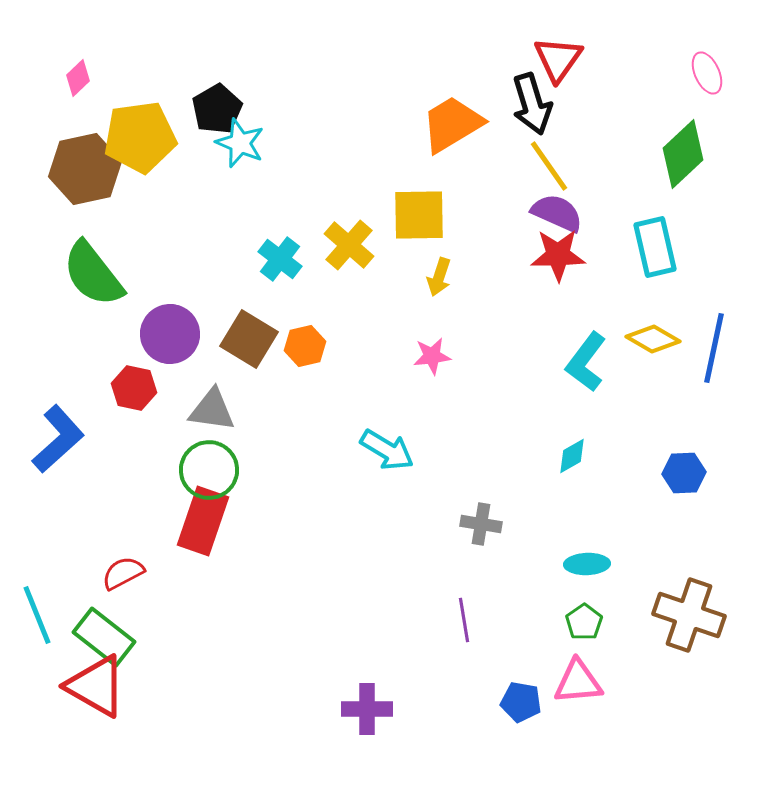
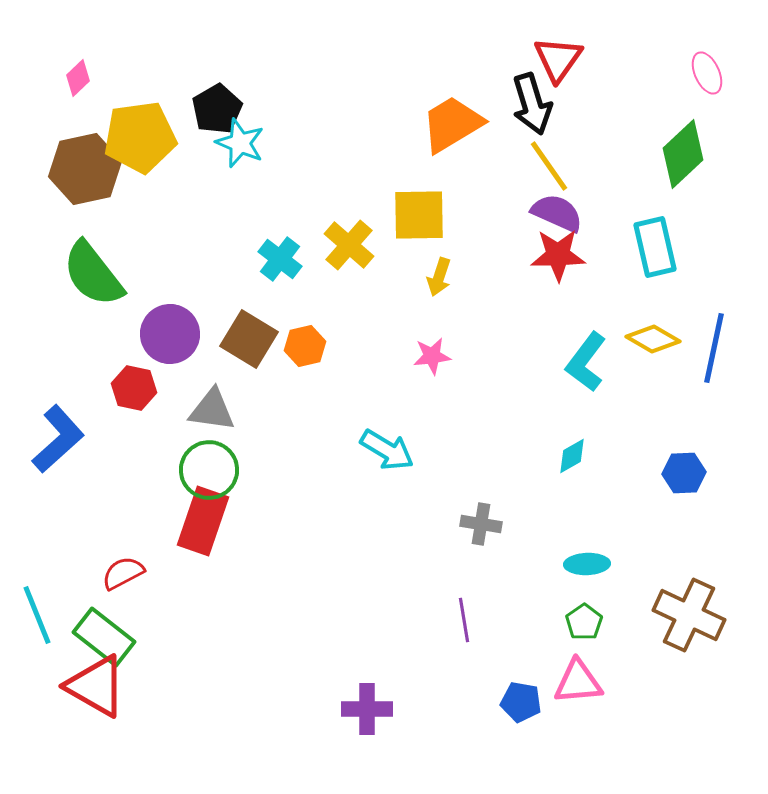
brown cross at (689, 615): rotated 6 degrees clockwise
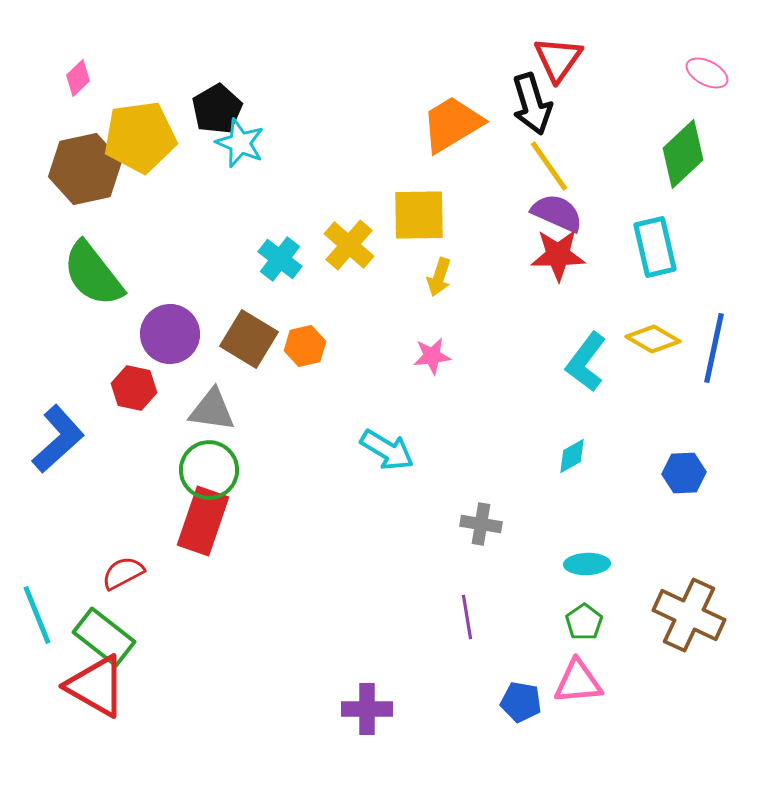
pink ellipse at (707, 73): rotated 39 degrees counterclockwise
purple line at (464, 620): moved 3 px right, 3 px up
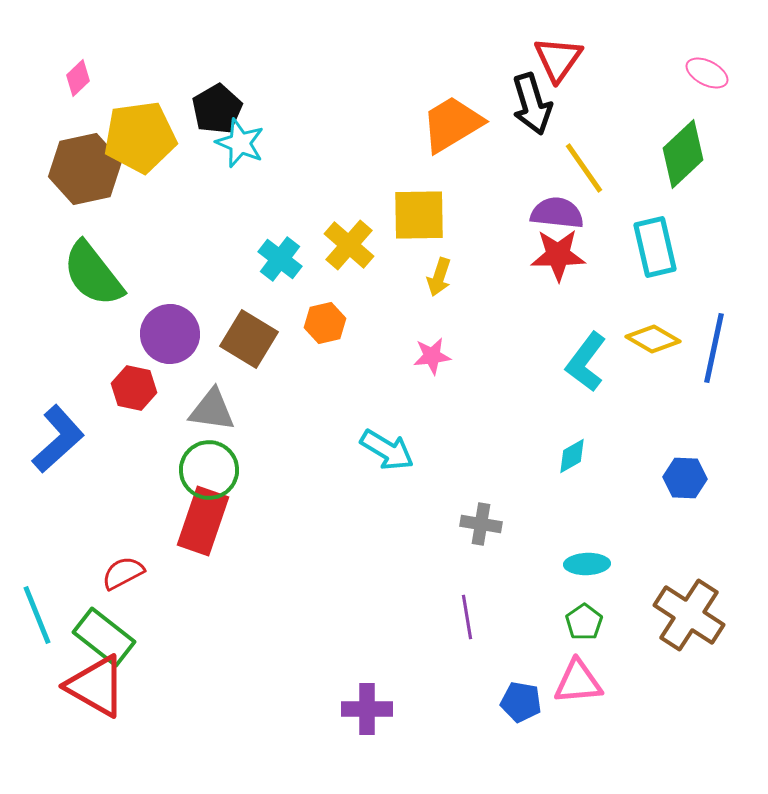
yellow line at (549, 166): moved 35 px right, 2 px down
purple semicircle at (557, 213): rotated 18 degrees counterclockwise
orange hexagon at (305, 346): moved 20 px right, 23 px up
blue hexagon at (684, 473): moved 1 px right, 5 px down; rotated 6 degrees clockwise
brown cross at (689, 615): rotated 8 degrees clockwise
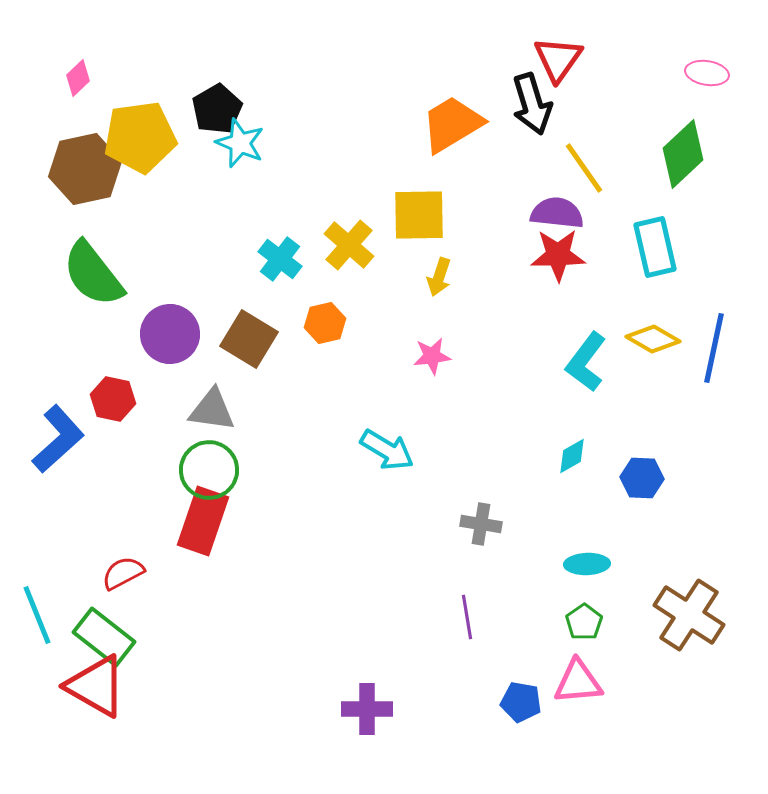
pink ellipse at (707, 73): rotated 18 degrees counterclockwise
red hexagon at (134, 388): moved 21 px left, 11 px down
blue hexagon at (685, 478): moved 43 px left
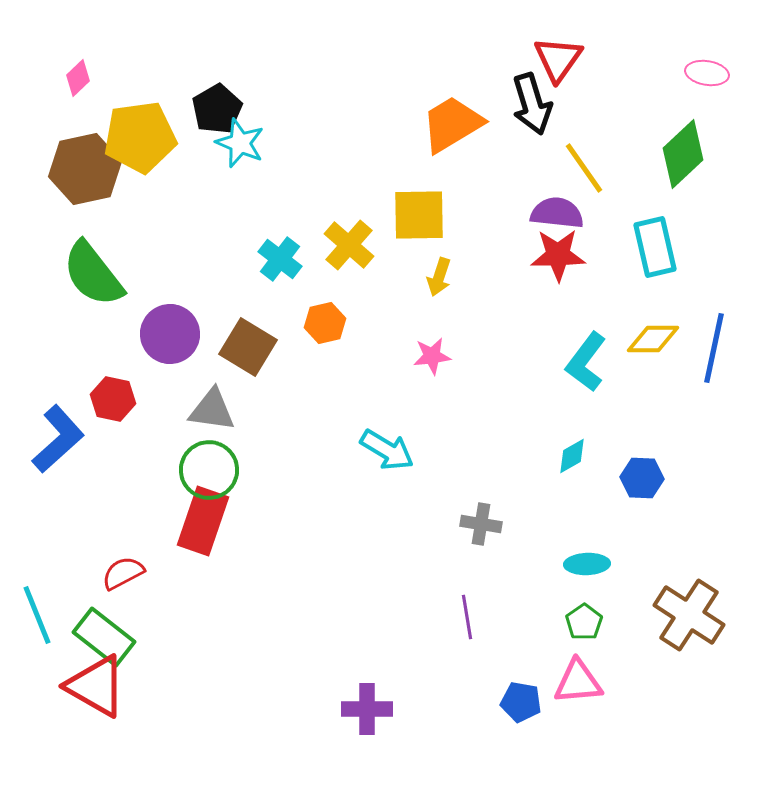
brown square at (249, 339): moved 1 px left, 8 px down
yellow diamond at (653, 339): rotated 30 degrees counterclockwise
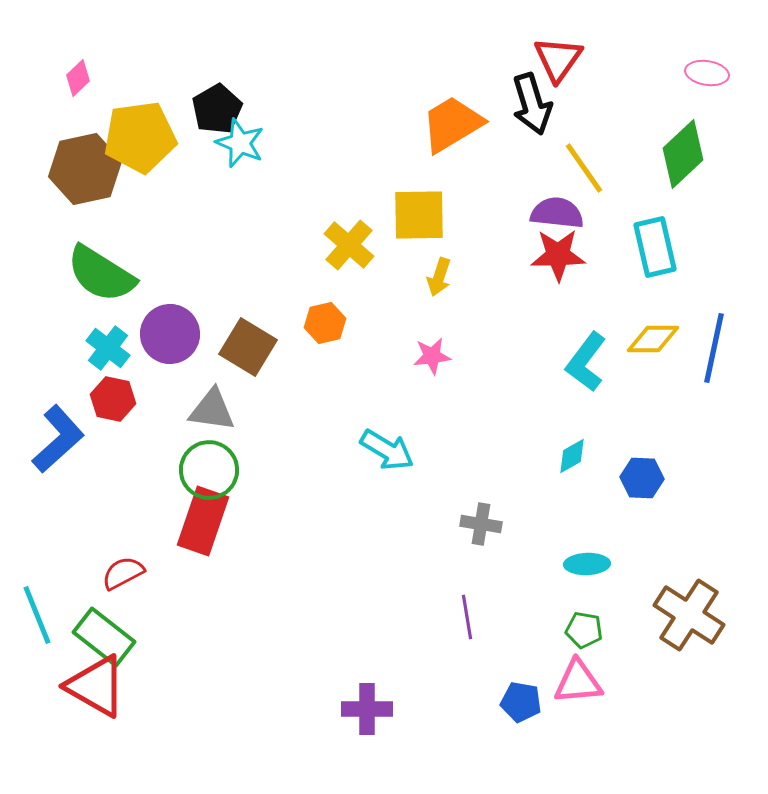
cyan cross at (280, 259): moved 172 px left, 89 px down
green semicircle at (93, 274): moved 8 px right; rotated 20 degrees counterclockwise
green pentagon at (584, 622): moved 8 px down; rotated 27 degrees counterclockwise
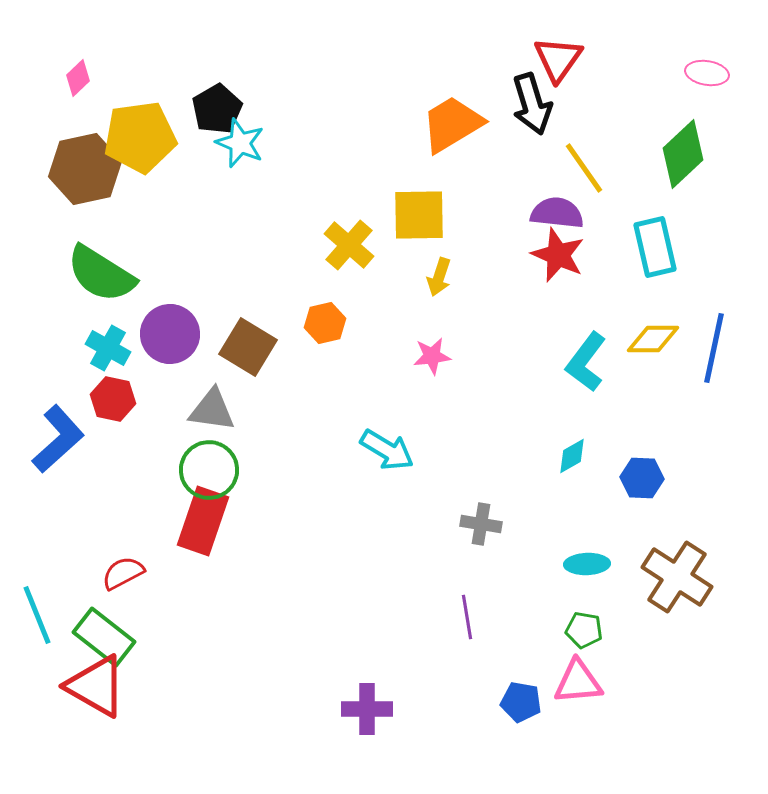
red star at (558, 255): rotated 24 degrees clockwise
cyan cross at (108, 348): rotated 9 degrees counterclockwise
brown cross at (689, 615): moved 12 px left, 38 px up
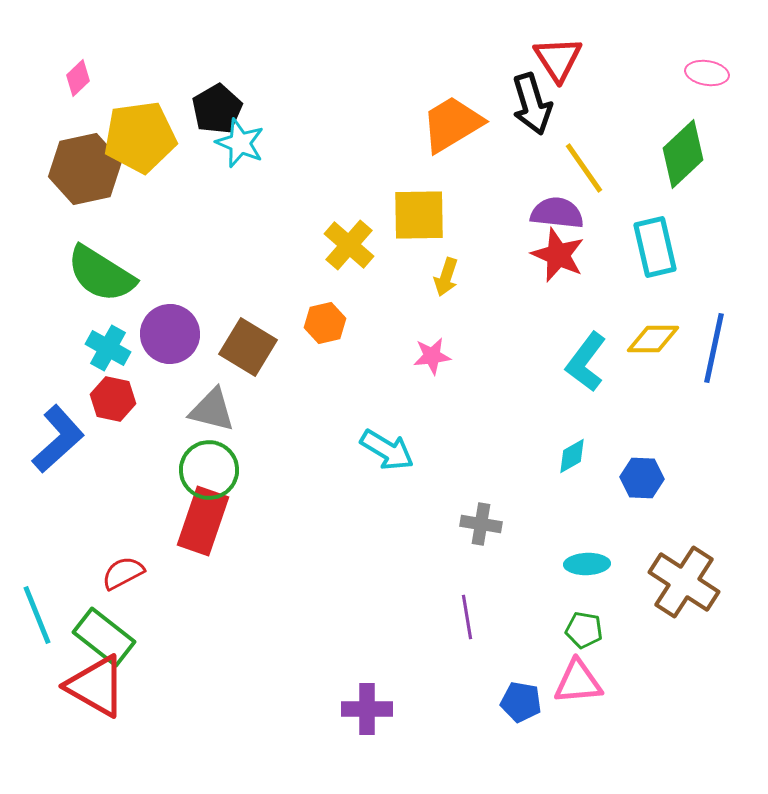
red triangle at (558, 59): rotated 8 degrees counterclockwise
yellow arrow at (439, 277): moved 7 px right
gray triangle at (212, 410): rotated 6 degrees clockwise
brown cross at (677, 577): moved 7 px right, 5 px down
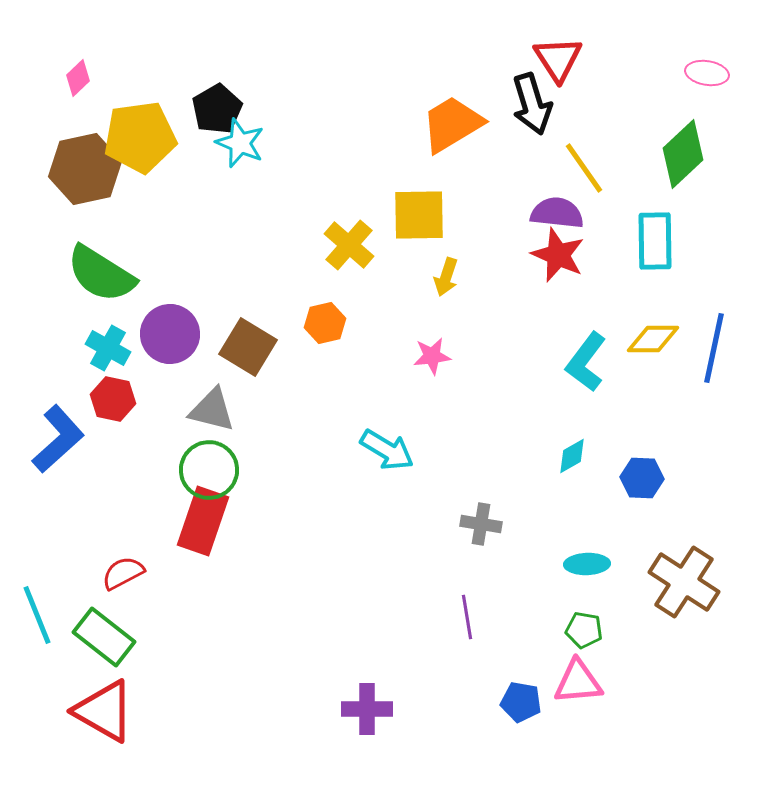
cyan rectangle at (655, 247): moved 6 px up; rotated 12 degrees clockwise
red triangle at (96, 686): moved 8 px right, 25 px down
